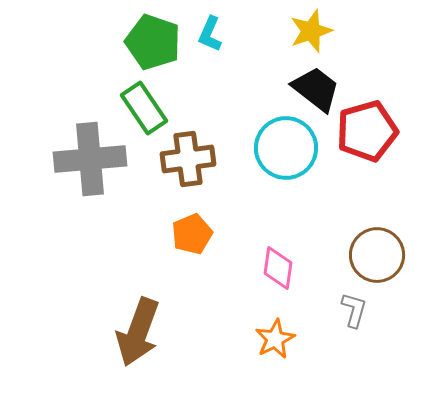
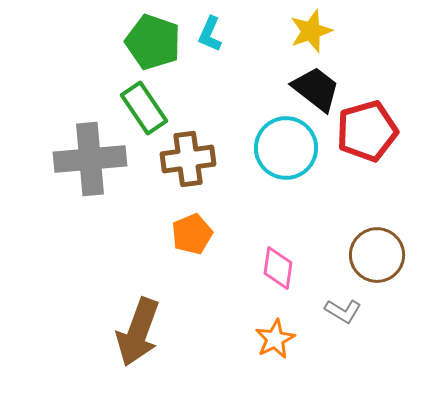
gray L-shape: moved 11 px left, 1 px down; rotated 105 degrees clockwise
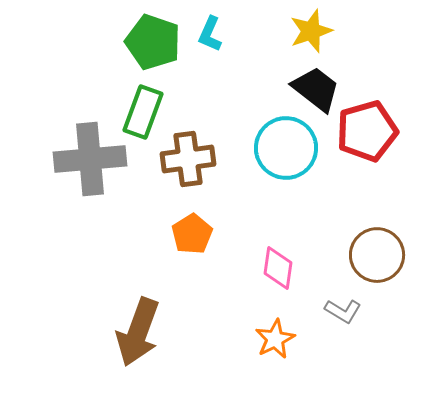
green rectangle: moved 1 px left, 4 px down; rotated 54 degrees clockwise
orange pentagon: rotated 9 degrees counterclockwise
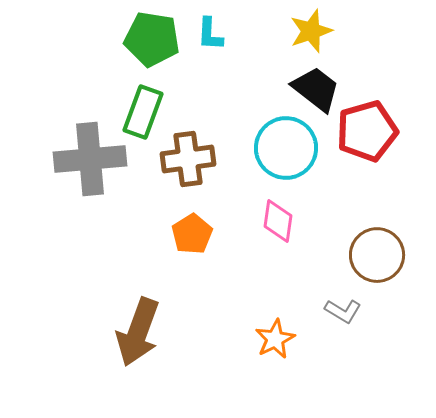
cyan L-shape: rotated 21 degrees counterclockwise
green pentagon: moved 1 px left, 3 px up; rotated 10 degrees counterclockwise
pink diamond: moved 47 px up
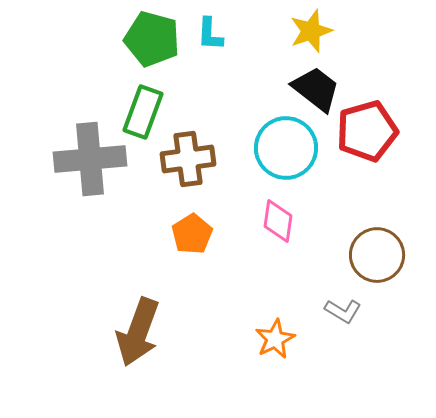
green pentagon: rotated 6 degrees clockwise
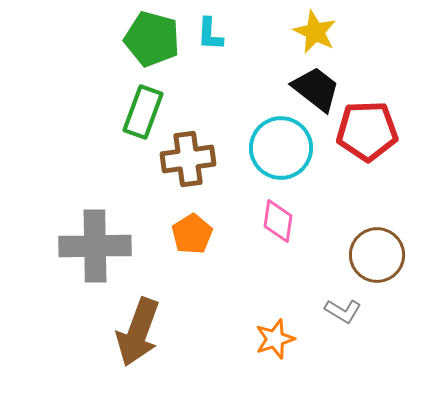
yellow star: moved 4 px right, 1 px down; rotated 27 degrees counterclockwise
red pentagon: rotated 14 degrees clockwise
cyan circle: moved 5 px left
gray cross: moved 5 px right, 87 px down; rotated 4 degrees clockwise
orange star: rotated 9 degrees clockwise
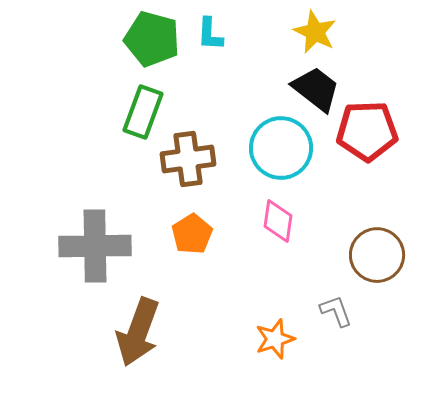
gray L-shape: moved 7 px left; rotated 141 degrees counterclockwise
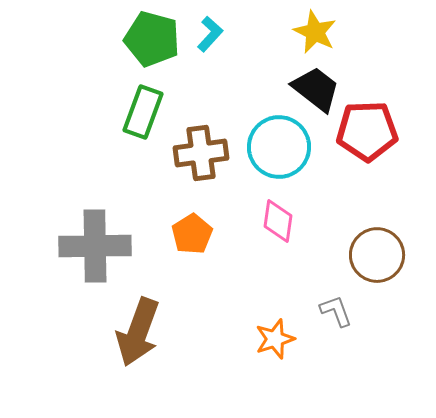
cyan L-shape: rotated 141 degrees counterclockwise
cyan circle: moved 2 px left, 1 px up
brown cross: moved 13 px right, 6 px up
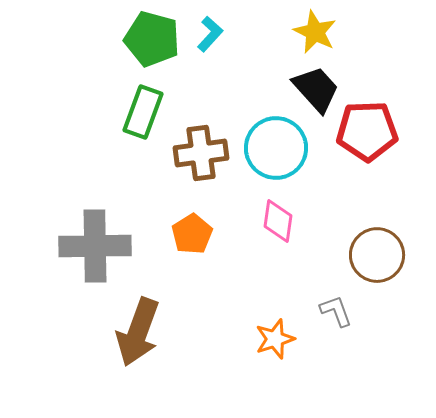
black trapezoid: rotated 10 degrees clockwise
cyan circle: moved 3 px left, 1 px down
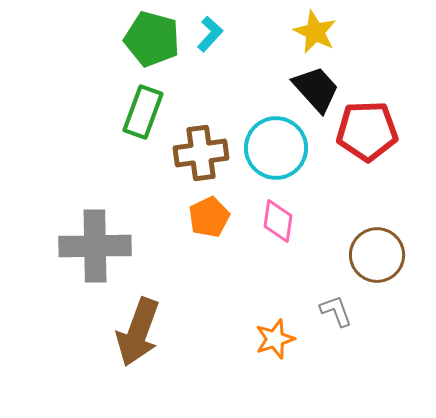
orange pentagon: moved 17 px right, 17 px up; rotated 6 degrees clockwise
